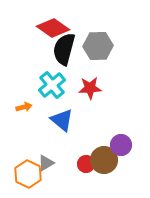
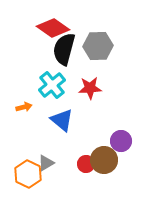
purple circle: moved 4 px up
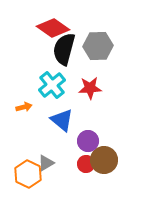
purple circle: moved 33 px left
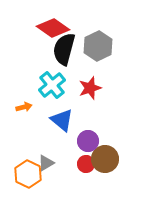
gray hexagon: rotated 24 degrees counterclockwise
red star: rotated 15 degrees counterclockwise
brown circle: moved 1 px right, 1 px up
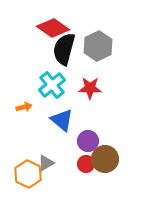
red star: rotated 20 degrees clockwise
